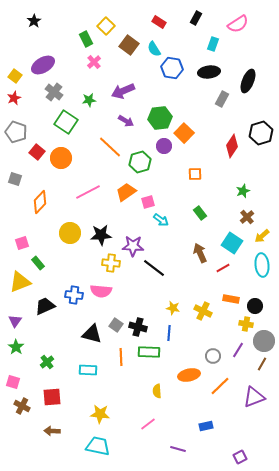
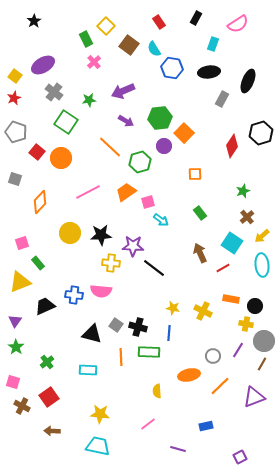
red rectangle at (159, 22): rotated 24 degrees clockwise
red square at (52, 397): moved 3 px left; rotated 30 degrees counterclockwise
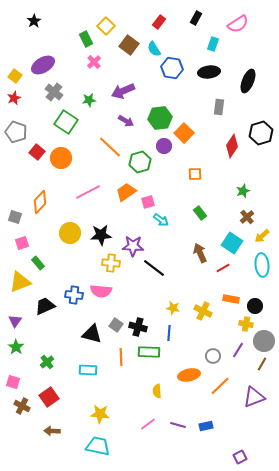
red rectangle at (159, 22): rotated 72 degrees clockwise
gray rectangle at (222, 99): moved 3 px left, 8 px down; rotated 21 degrees counterclockwise
gray square at (15, 179): moved 38 px down
purple line at (178, 449): moved 24 px up
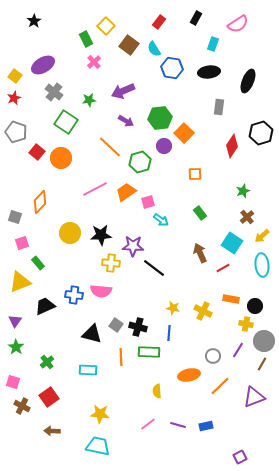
pink line at (88, 192): moved 7 px right, 3 px up
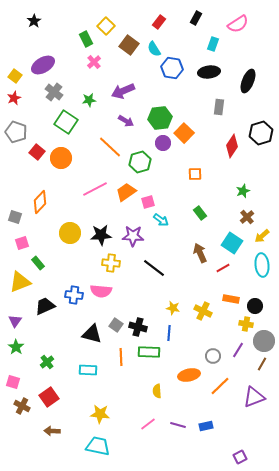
purple circle at (164, 146): moved 1 px left, 3 px up
purple star at (133, 246): moved 10 px up
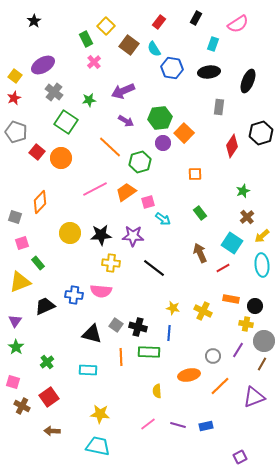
cyan arrow at (161, 220): moved 2 px right, 1 px up
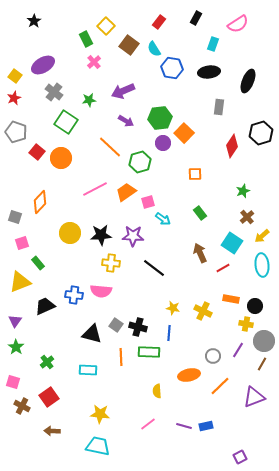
purple line at (178, 425): moved 6 px right, 1 px down
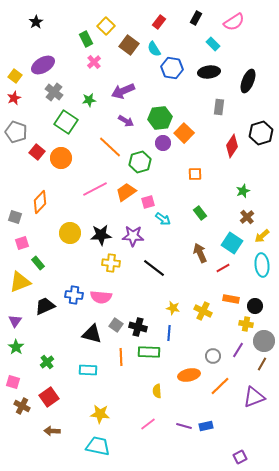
black star at (34, 21): moved 2 px right, 1 px down
pink semicircle at (238, 24): moved 4 px left, 2 px up
cyan rectangle at (213, 44): rotated 64 degrees counterclockwise
pink semicircle at (101, 291): moved 6 px down
